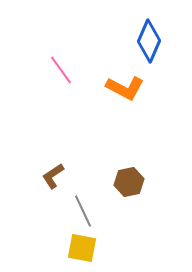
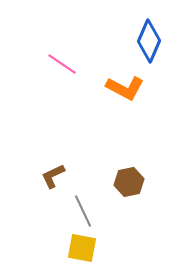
pink line: moved 1 px right, 6 px up; rotated 20 degrees counterclockwise
brown L-shape: rotated 8 degrees clockwise
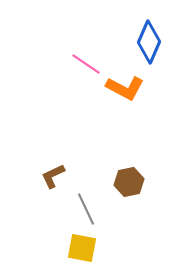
blue diamond: moved 1 px down
pink line: moved 24 px right
gray line: moved 3 px right, 2 px up
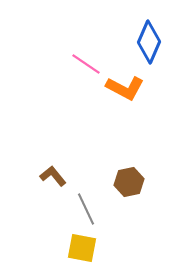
brown L-shape: rotated 76 degrees clockwise
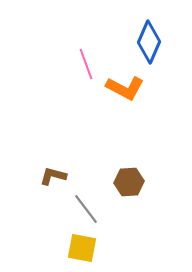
pink line: rotated 36 degrees clockwise
brown L-shape: rotated 36 degrees counterclockwise
brown hexagon: rotated 8 degrees clockwise
gray line: rotated 12 degrees counterclockwise
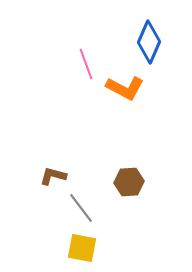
gray line: moved 5 px left, 1 px up
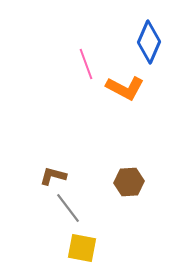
gray line: moved 13 px left
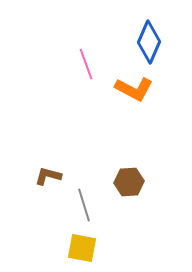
orange L-shape: moved 9 px right, 1 px down
brown L-shape: moved 5 px left
gray line: moved 16 px right, 3 px up; rotated 20 degrees clockwise
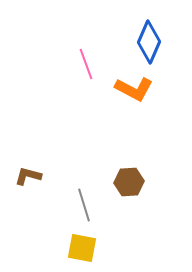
brown L-shape: moved 20 px left
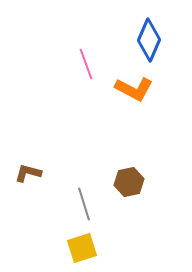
blue diamond: moved 2 px up
brown L-shape: moved 3 px up
brown hexagon: rotated 8 degrees counterclockwise
gray line: moved 1 px up
yellow square: rotated 28 degrees counterclockwise
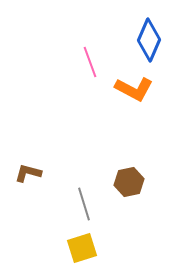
pink line: moved 4 px right, 2 px up
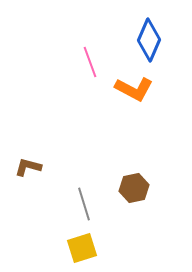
brown L-shape: moved 6 px up
brown hexagon: moved 5 px right, 6 px down
